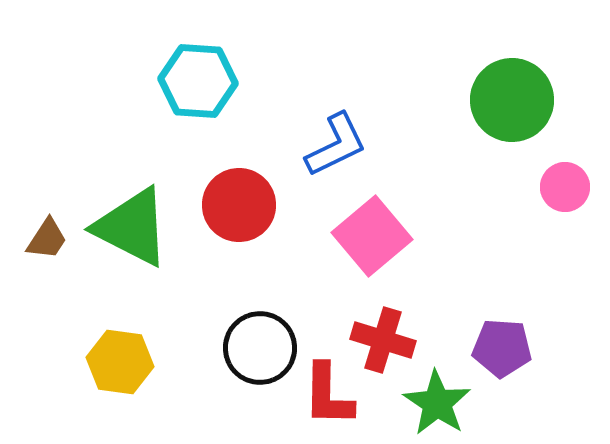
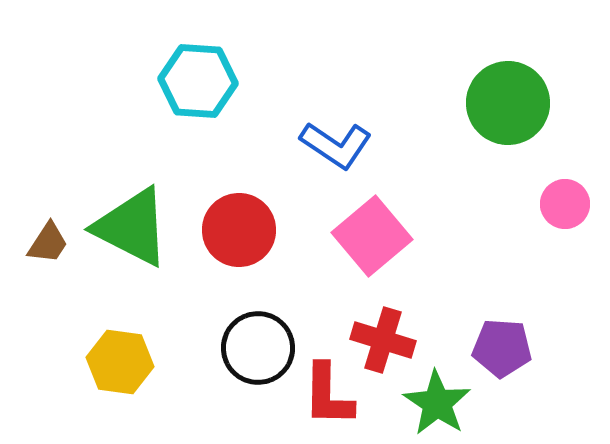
green circle: moved 4 px left, 3 px down
blue L-shape: rotated 60 degrees clockwise
pink circle: moved 17 px down
red circle: moved 25 px down
brown trapezoid: moved 1 px right, 4 px down
black circle: moved 2 px left
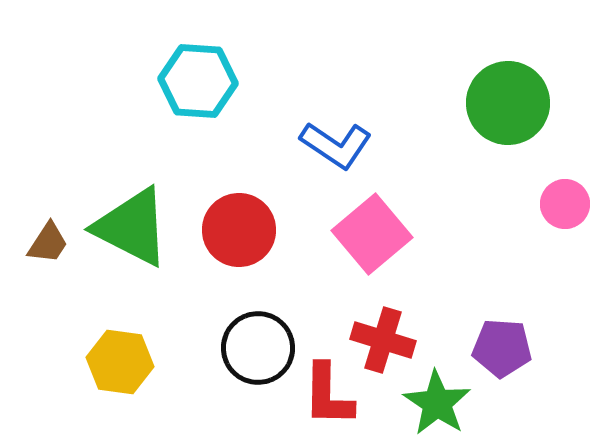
pink square: moved 2 px up
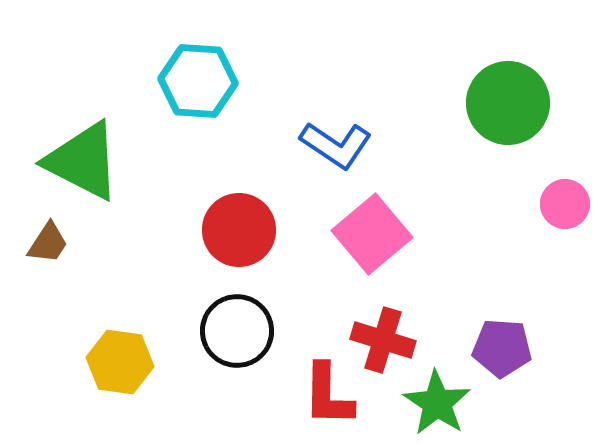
green triangle: moved 49 px left, 66 px up
black circle: moved 21 px left, 17 px up
